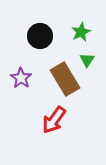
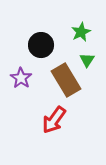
black circle: moved 1 px right, 9 px down
brown rectangle: moved 1 px right, 1 px down
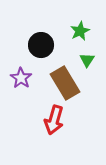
green star: moved 1 px left, 1 px up
brown rectangle: moved 1 px left, 3 px down
red arrow: rotated 20 degrees counterclockwise
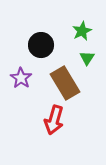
green star: moved 2 px right
green triangle: moved 2 px up
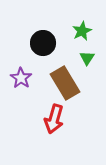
black circle: moved 2 px right, 2 px up
red arrow: moved 1 px up
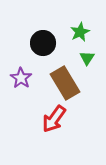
green star: moved 2 px left, 1 px down
red arrow: rotated 20 degrees clockwise
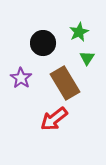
green star: moved 1 px left
red arrow: rotated 16 degrees clockwise
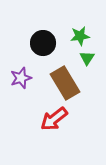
green star: moved 1 px right, 4 px down; rotated 18 degrees clockwise
purple star: rotated 20 degrees clockwise
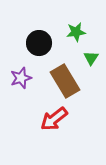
green star: moved 4 px left, 4 px up
black circle: moved 4 px left
green triangle: moved 4 px right
brown rectangle: moved 2 px up
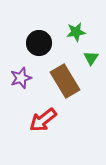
red arrow: moved 11 px left, 1 px down
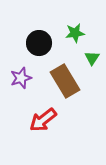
green star: moved 1 px left, 1 px down
green triangle: moved 1 px right
